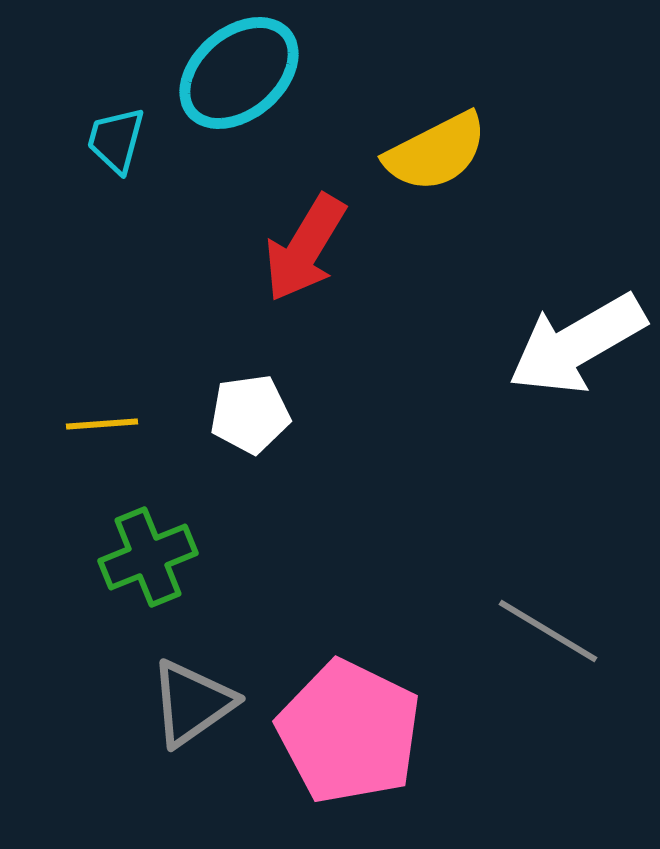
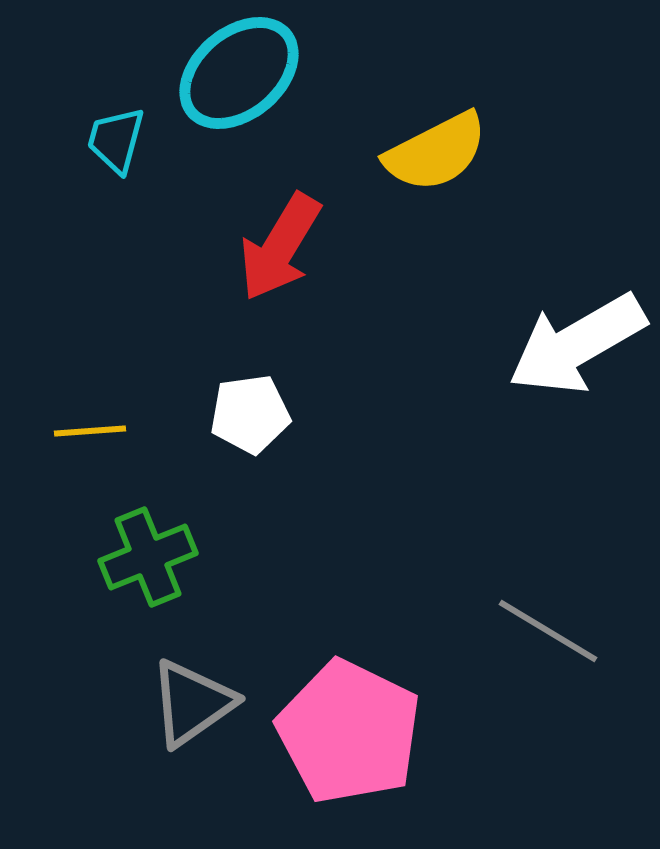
red arrow: moved 25 px left, 1 px up
yellow line: moved 12 px left, 7 px down
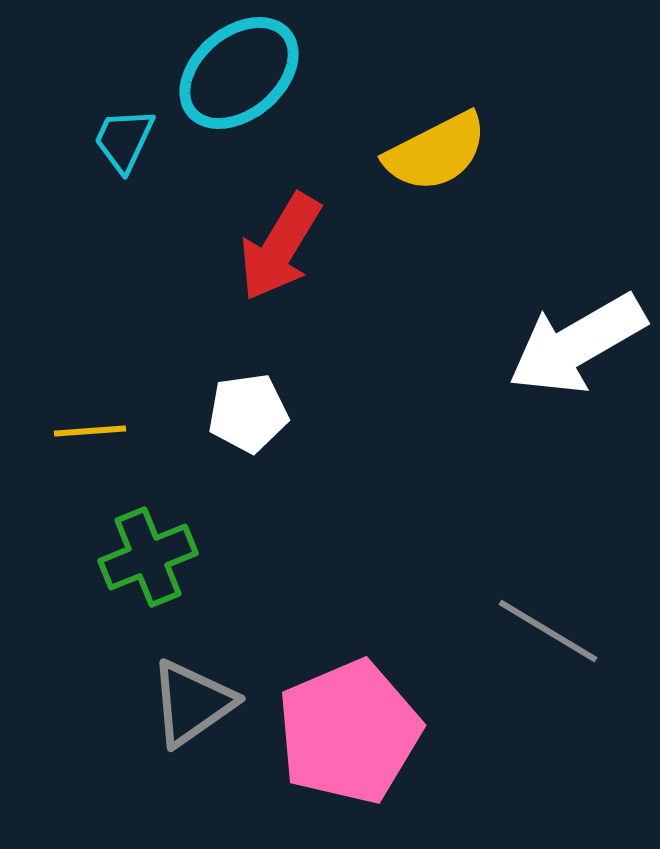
cyan trapezoid: moved 8 px right; rotated 10 degrees clockwise
white pentagon: moved 2 px left, 1 px up
pink pentagon: rotated 23 degrees clockwise
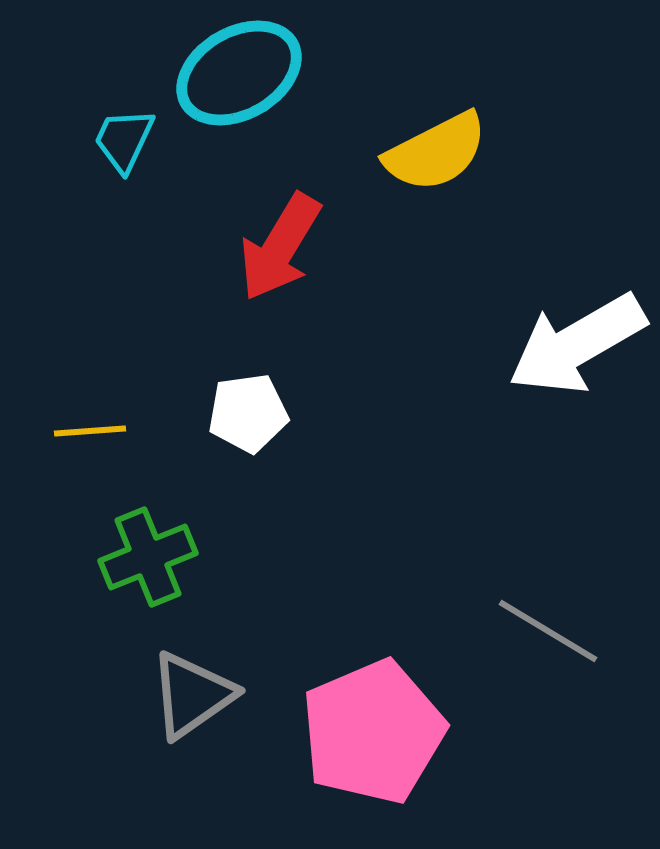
cyan ellipse: rotated 10 degrees clockwise
gray triangle: moved 8 px up
pink pentagon: moved 24 px right
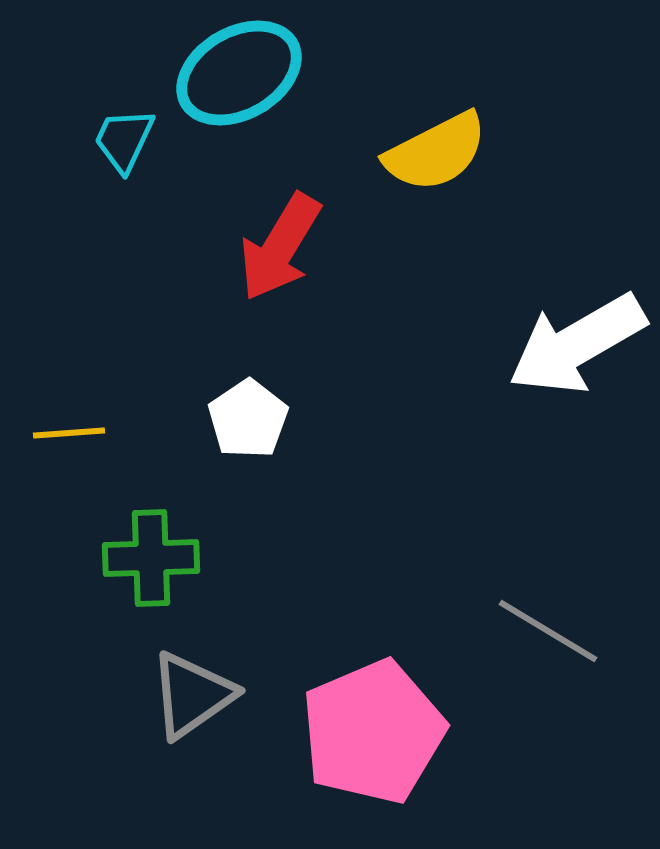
white pentagon: moved 6 px down; rotated 26 degrees counterclockwise
yellow line: moved 21 px left, 2 px down
green cross: moved 3 px right, 1 px down; rotated 20 degrees clockwise
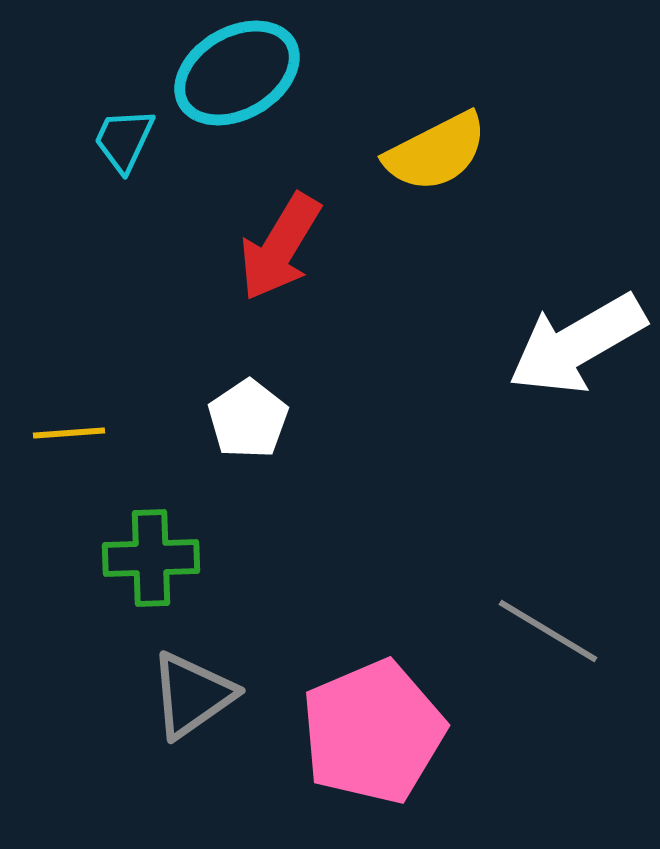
cyan ellipse: moved 2 px left
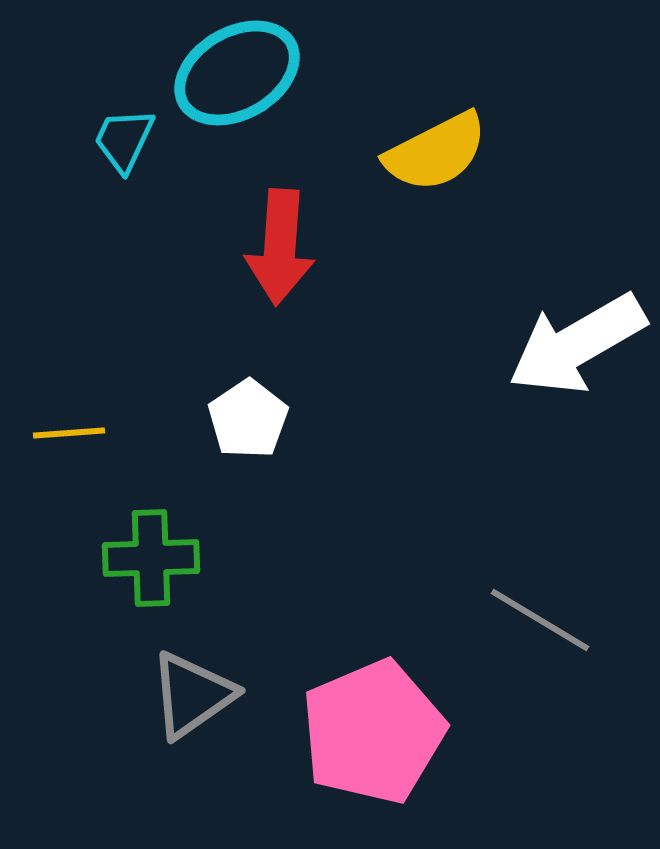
red arrow: rotated 27 degrees counterclockwise
gray line: moved 8 px left, 11 px up
